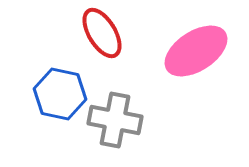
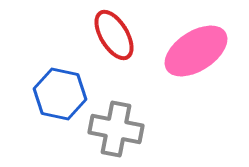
red ellipse: moved 12 px right, 2 px down
gray cross: moved 1 px right, 9 px down
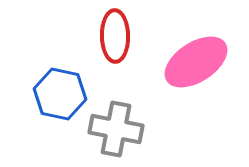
red ellipse: moved 1 px right, 1 px down; rotated 30 degrees clockwise
pink ellipse: moved 11 px down
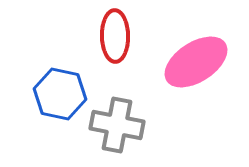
gray cross: moved 1 px right, 4 px up
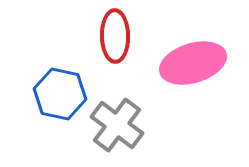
pink ellipse: moved 3 px left, 1 px down; rotated 16 degrees clockwise
gray cross: rotated 26 degrees clockwise
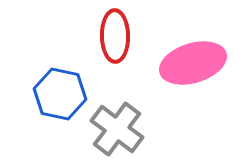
gray cross: moved 4 px down
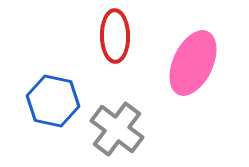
pink ellipse: rotated 48 degrees counterclockwise
blue hexagon: moved 7 px left, 7 px down
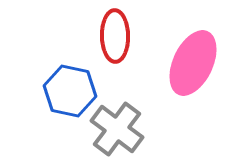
blue hexagon: moved 17 px right, 10 px up
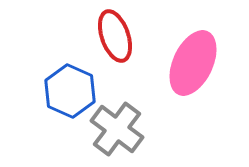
red ellipse: rotated 18 degrees counterclockwise
blue hexagon: rotated 12 degrees clockwise
